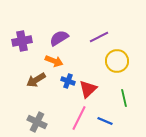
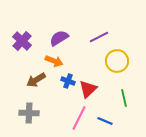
purple cross: rotated 36 degrees counterclockwise
gray cross: moved 8 px left, 9 px up; rotated 24 degrees counterclockwise
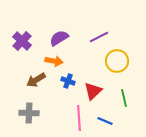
orange arrow: rotated 12 degrees counterclockwise
red triangle: moved 5 px right, 2 px down
pink line: rotated 30 degrees counterclockwise
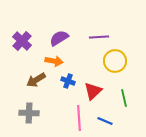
purple line: rotated 24 degrees clockwise
yellow circle: moved 2 px left
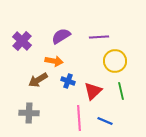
purple semicircle: moved 2 px right, 2 px up
brown arrow: moved 2 px right
green line: moved 3 px left, 7 px up
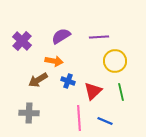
green line: moved 1 px down
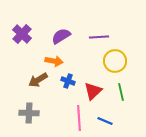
purple cross: moved 7 px up
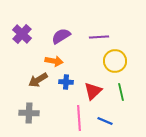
blue cross: moved 2 px left, 1 px down; rotated 16 degrees counterclockwise
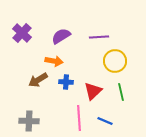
purple cross: moved 1 px up
gray cross: moved 8 px down
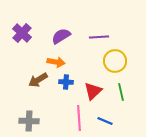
orange arrow: moved 2 px right, 1 px down
